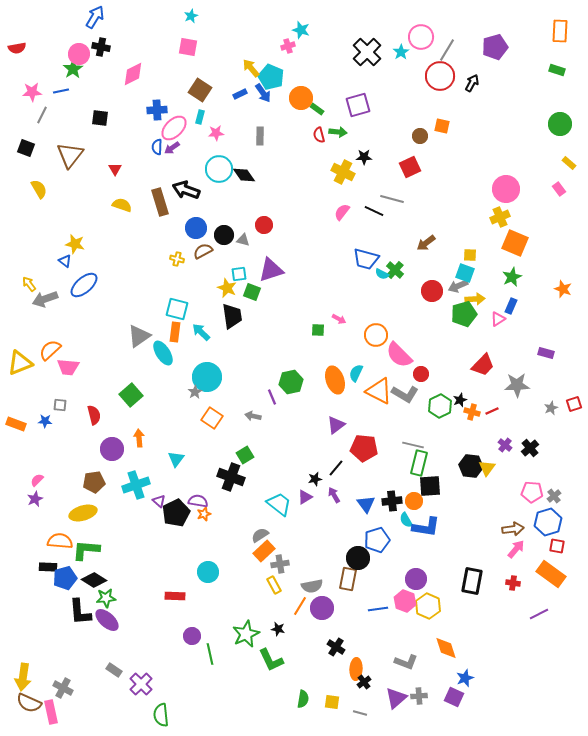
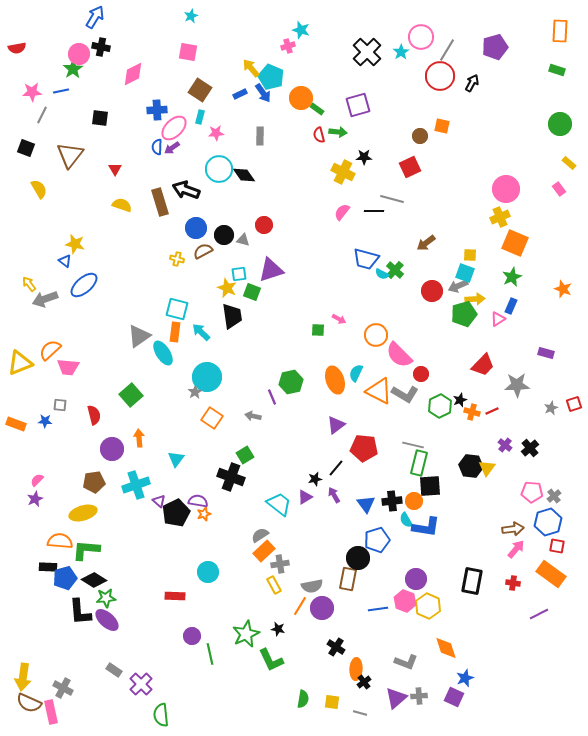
pink square at (188, 47): moved 5 px down
black line at (374, 211): rotated 24 degrees counterclockwise
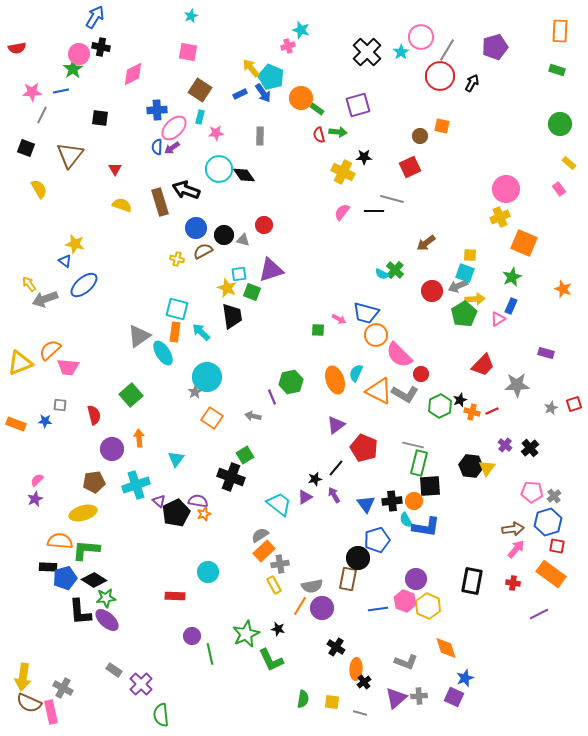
orange square at (515, 243): moved 9 px right
blue trapezoid at (366, 259): moved 54 px down
green pentagon at (464, 314): rotated 15 degrees counterclockwise
red pentagon at (364, 448): rotated 16 degrees clockwise
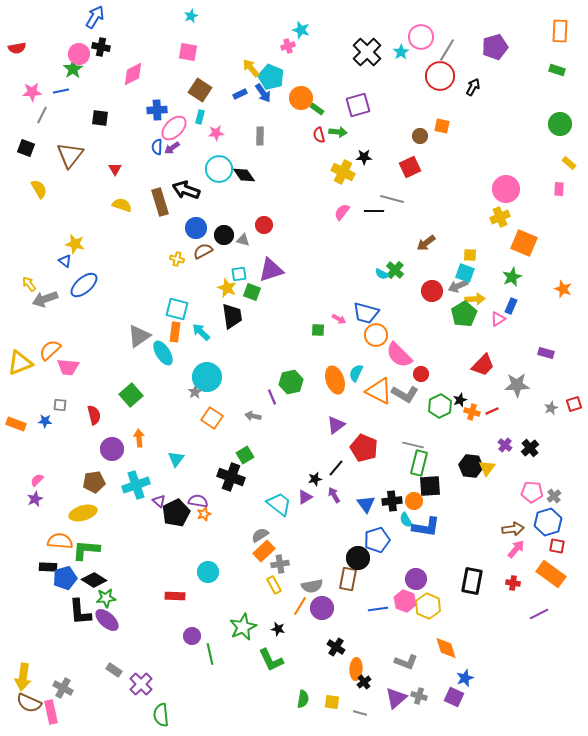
black arrow at (472, 83): moved 1 px right, 4 px down
pink rectangle at (559, 189): rotated 40 degrees clockwise
green star at (246, 634): moved 3 px left, 7 px up
gray cross at (419, 696): rotated 21 degrees clockwise
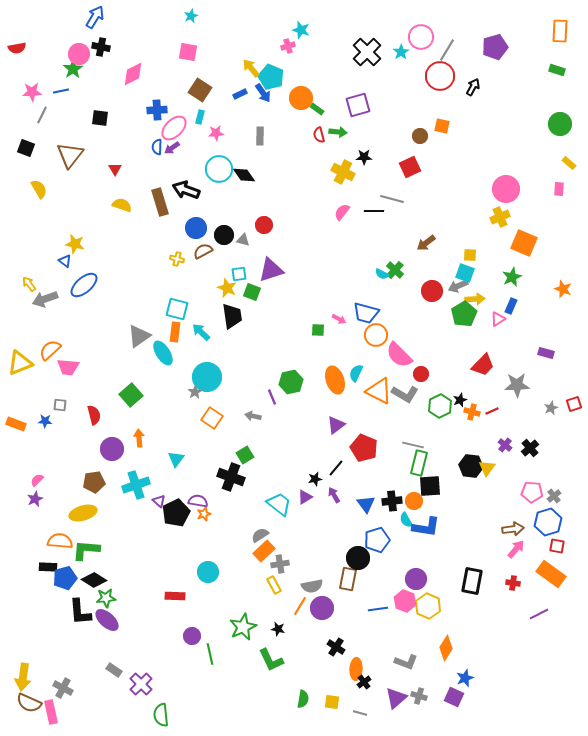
orange diamond at (446, 648): rotated 50 degrees clockwise
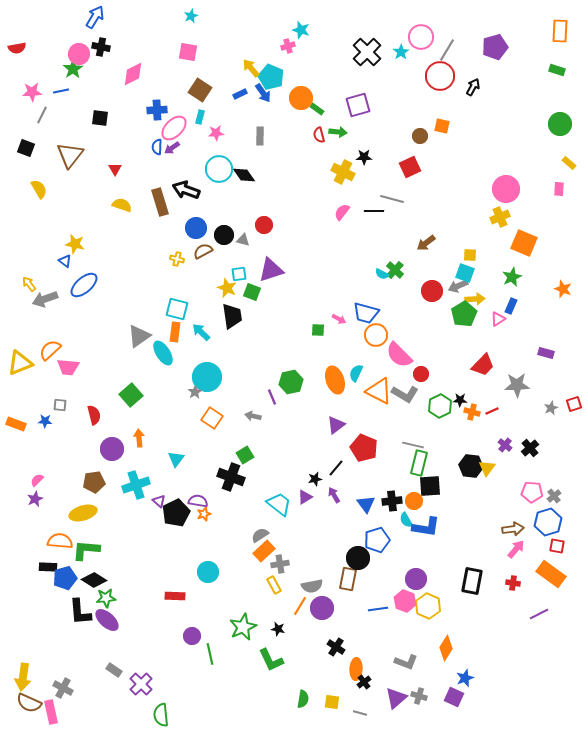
black star at (460, 400): rotated 24 degrees clockwise
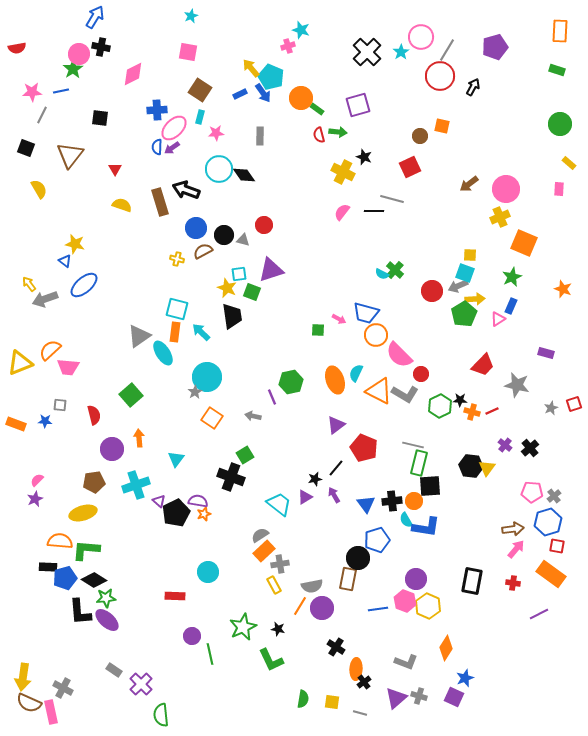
black star at (364, 157): rotated 21 degrees clockwise
brown arrow at (426, 243): moved 43 px right, 59 px up
gray star at (517, 385): rotated 15 degrees clockwise
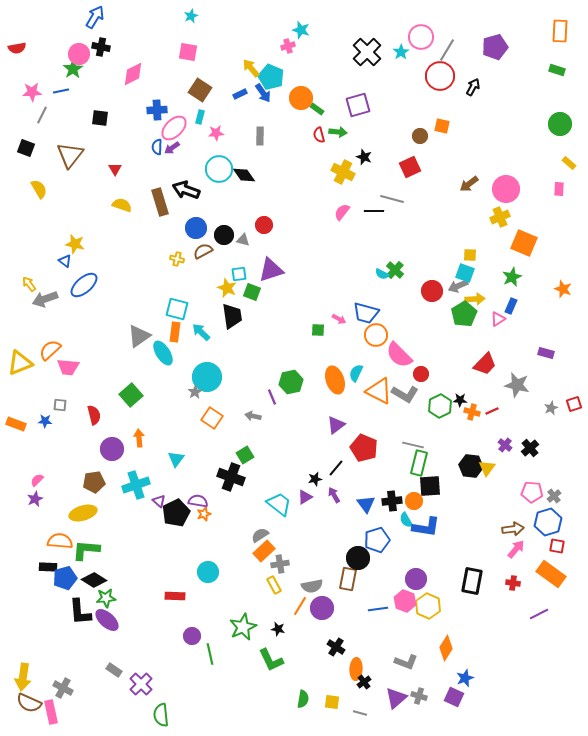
red trapezoid at (483, 365): moved 2 px right, 1 px up
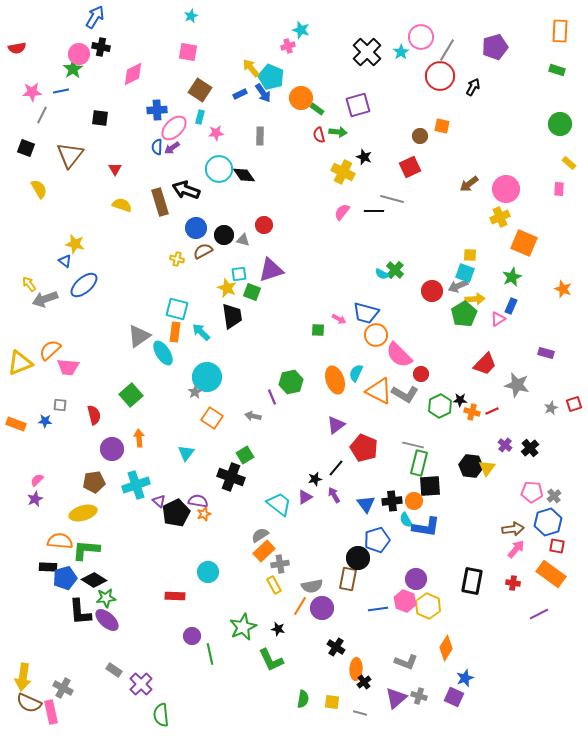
cyan triangle at (176, 459): moved 10 px right, 6 px up
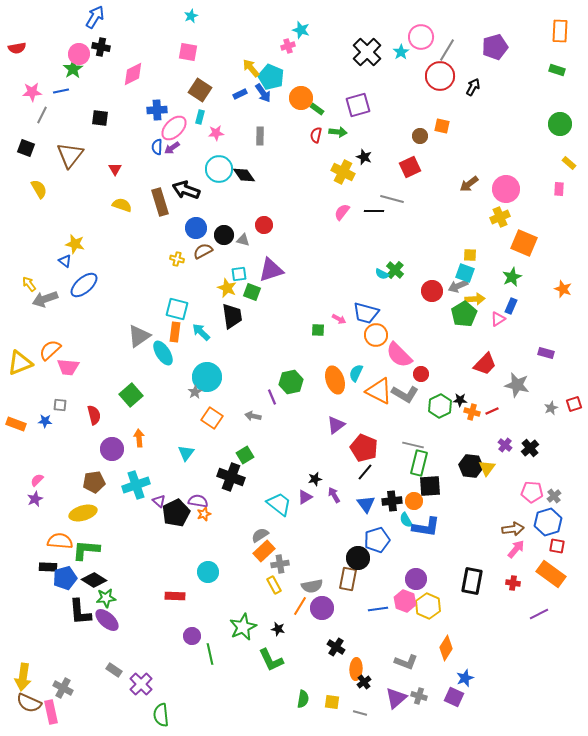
red semicircle at (319, 135): moved 3 px left; rotated 28 degrees clockwise
black line at (336, 468): moved 29 px right, 4 px down
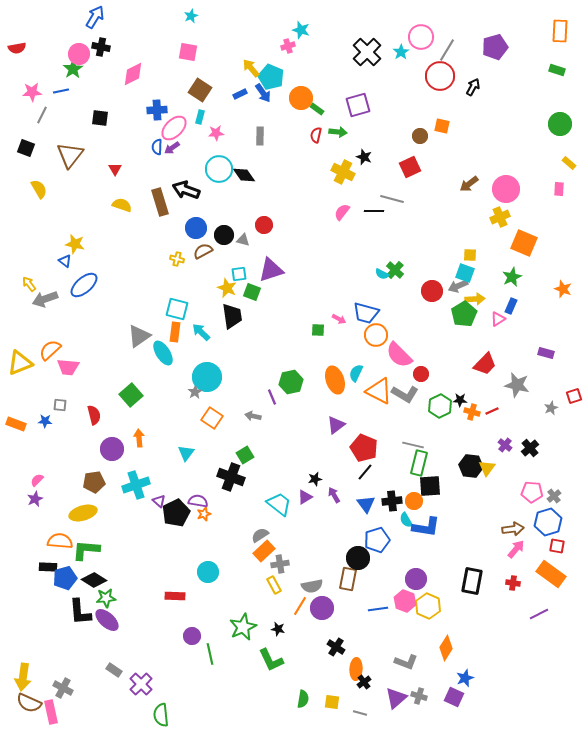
red square at (574, 404): moved 8 px up
